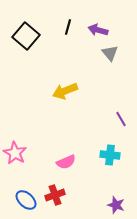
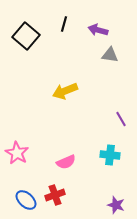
black line: moved 4 px left, 3 px up
gray triangle: moved 2 px down; rotated 42 degrees counterclockwise
pink star: moved 2 px right
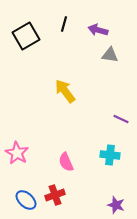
black square: rotated 20 degrees clockwise
yellow arrow: rotated 75 degrees clockwise
purple line: rotated 35 degrees counterclockwise
pink semicircle: rotated 90 degrees clockwise
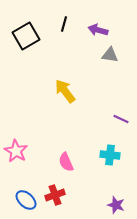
pink star: moved 1 px left, 2 px up
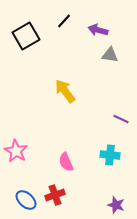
black line: moved 3 px up; rotated 28 degrees clockwise
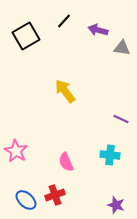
gray triangle: moved 12 px right, 7 px up
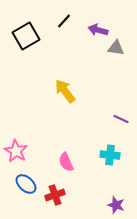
gray triangle: moved 6 px left
blue ellipse: moved 16 px up
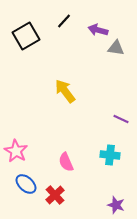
red cross: rotated 24 degrees counterclockwise
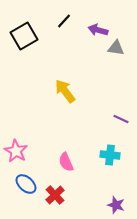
black square: moved 2 px left
